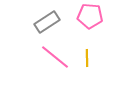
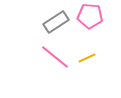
gray rectangle: moved 9 px right
yellow line: rotated 66 degrees clockwise
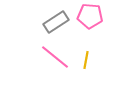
yellow line: moved 1 px left, 2 px down; rotated 54 degrees counterclockwise
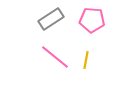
pink pentagon: moved 2 px right, 4 px down
gray rectangle: moved 5 px left, 3 px up
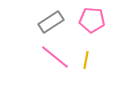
gray rectangle: moved 3 px down
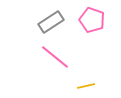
pink pentagon: rotated 15 degrees clockwise
yellow line: moved 26 px down; rotated 66 degrees clockwise
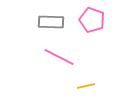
gray rectangle: rotated 35 degrees clockwise
pink line: moved 4 px right; rotated 12 degrees counterclockwise
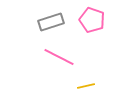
gray rectangle: rotated 20 degrees counterclockwise
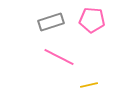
pink pentagon: rotated 15 degrees counterclockwise
yellow line: moved 3 px right, 1 px up
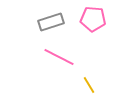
pink pentagon: moved 1 px right, 1 px up
yellow line: rotated 72 degrees clockwise
